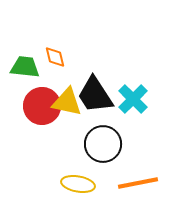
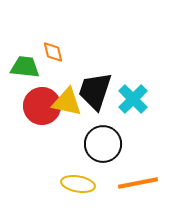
orange diamond: moved 2 px left, 5 px up
black trapezoid: moved 4 px up; rotated 51 degrees clockwise
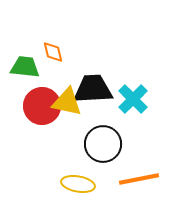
black trapezoid: moved 2 px left, 2 px up; rotated 69 degrees clockwise
orange line: moved 1 px right, 4 px up
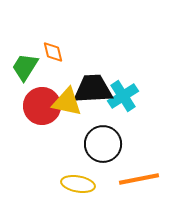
green trapezoid: rotated 64 degrees counterclockwise
cyan cross: moved 10 px left, 3 px up; rotated 12 degrees clockwise
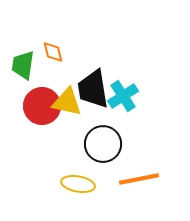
green trapezoid: moved 2 px left, 2 px up; rotated 24 degrees counterclockwise
black trapezoid: rotated 96 degrees counterclockwise
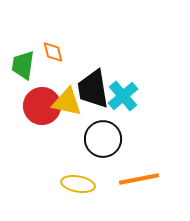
cyan cross: rotated 8 degrees counterclockwise
black circle: moved 5 px up
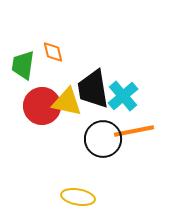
orange line: moved 5 px left, 48 px up
yellow ellipse: moved 13 px down
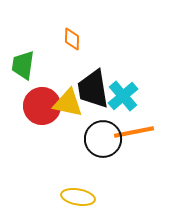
orange diamond: moved 19 px right, 13 px up; rotated 15 degrees clockwise
yellow triangle: moved 1 px right, 1 px down
orange line: moved 1 px down
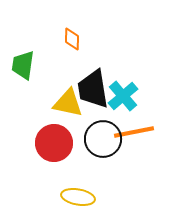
red circle: moved 12 px right, 37 px down
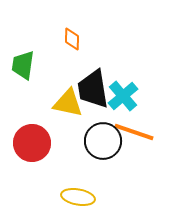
orange line: rotated 30 degrees clockwise
black circle: moved 2 px down
red circle: moved 22 px left
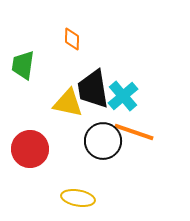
red circle: moved 2 px left, 6 px down
yellow ellipse: moved 1 px down
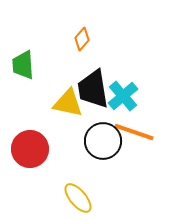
orange diamond: moved 10 px right; rotated 40 degrees clockwise
green trapezoid: rotated 12 degrees counterclockwise
yellow ellipse: rotated 40 degrees clockwise
